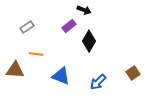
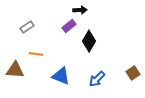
black arrow: moved 4 px left; rotated 24 degrees counterclockwise
blue arrow: moved 1 px left, 3 px up
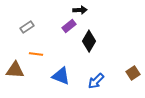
blue arrow: moved 1 px left, 2 px down
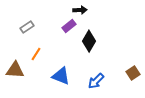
orange line: rotated 64 degrees counterclockwise
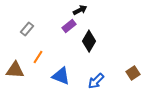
black arrow: rotated 24 degrees counterclockwise
gray rectangle: moved 2 px down; rotated 16 degrees counterclockwise
orange line: moved 2 px right, 3 px down
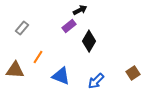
gray rectangle: moved 5 px left, 1 px up
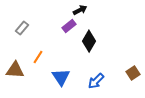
blue triangle: moved 1 px down; rotated 36 degrees clockwise
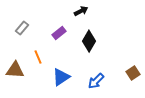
black arrow: moved 1 px right, 1 px down
purple rectangle: moved 10 px left, 7 px down
orange line: rotated 56 degrees counterclockwise
blue triangle: rotated 30 degrees clockwise
